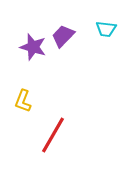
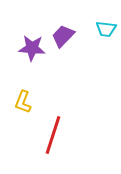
purple star: moved 1 px left, 1 px down; rotated 12 degrees counterclockwise
yellow L-shape: moved 1 px down
red line: rotated 12 degrees counterclockwise
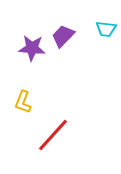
red line: rotated 24 degrees clockwise
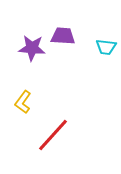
cyan trapezoid: moved 18 px down
purple trapezoid: rotated 50 degrees clockwise
yellow L-shape: rotated 15 degrees clockwise
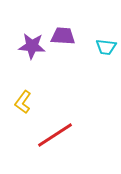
purple star: moved 2 px up
red line: moved 2 px right; rotated 15 degrees clockwise
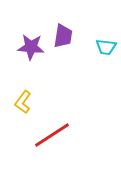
purple trapezoid: rotated 95 degrees clockwise
purple star: moved 1 px left, 1 px down
red line: moved 3 px left
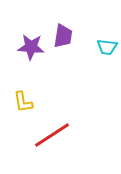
cyan trapezoid: moved 1 px right
yellow L-shape: rotated 45 degrees counterclockwise
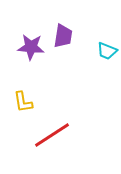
cyan trapezoid: moved 4 px down; rotated 15 degrees clockwise
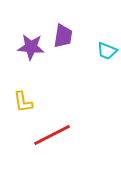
red line: rotated 6 degrees clockwise
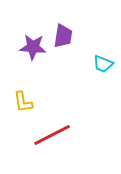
purple star: moved 2 px right
cyan trapezoid: moved 4 px left, 13 px down
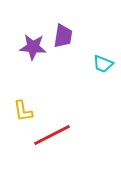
yellow L-shape: moved 9 px down
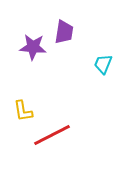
purple trapezoid: moved 1 px right, 4 px up
cyan trapezoid: rotated 90 degrees clockwise
